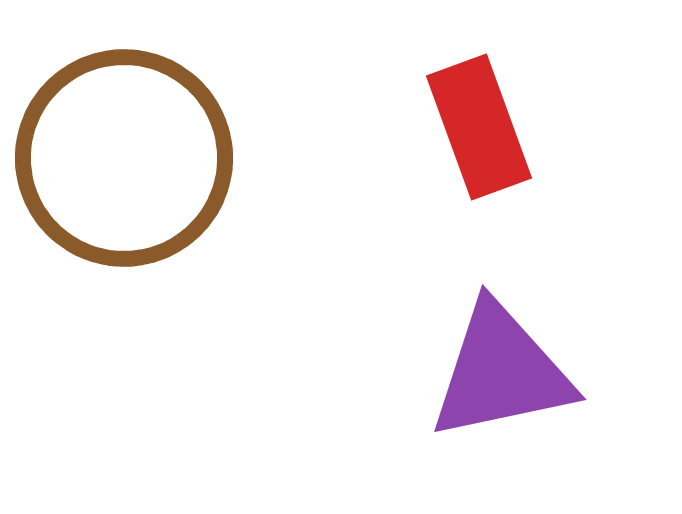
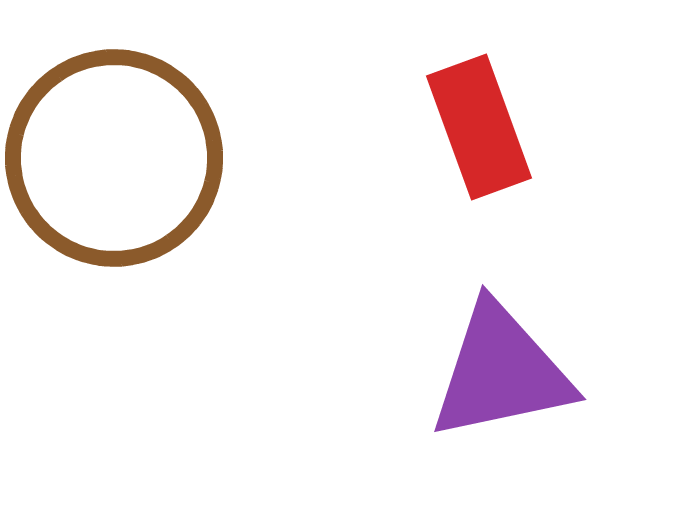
brown circle: moved 10 px left
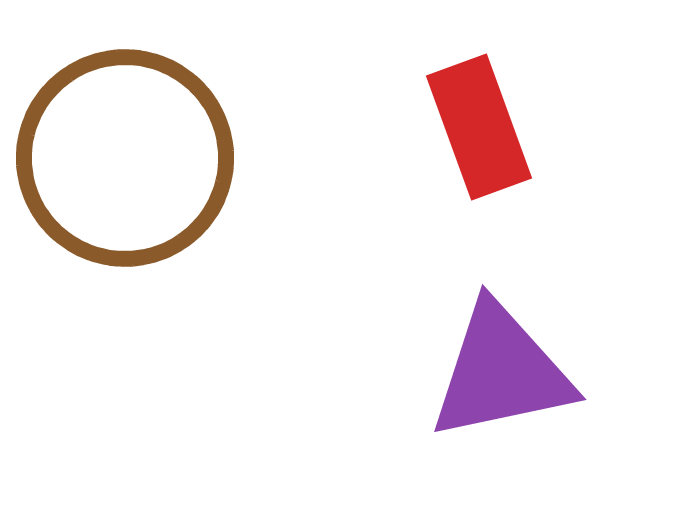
brown circle: moved 11 px right
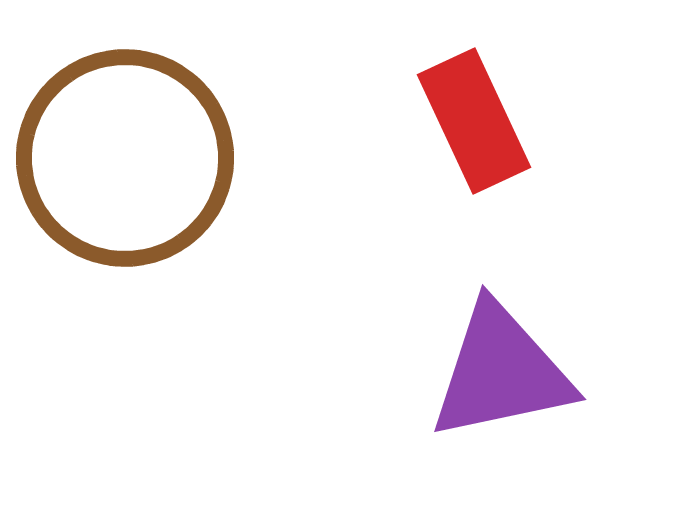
red rectangle: moved 5 px left, 6 px up; rotated 5 degrees counterclockwise
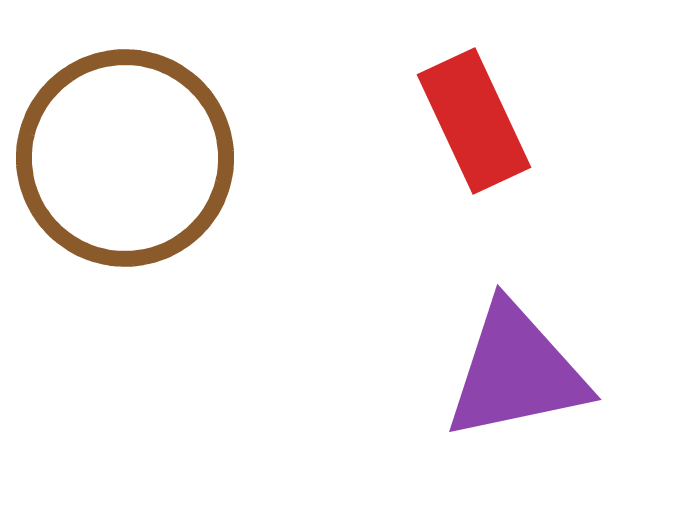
purple triangle: moved 15 px right
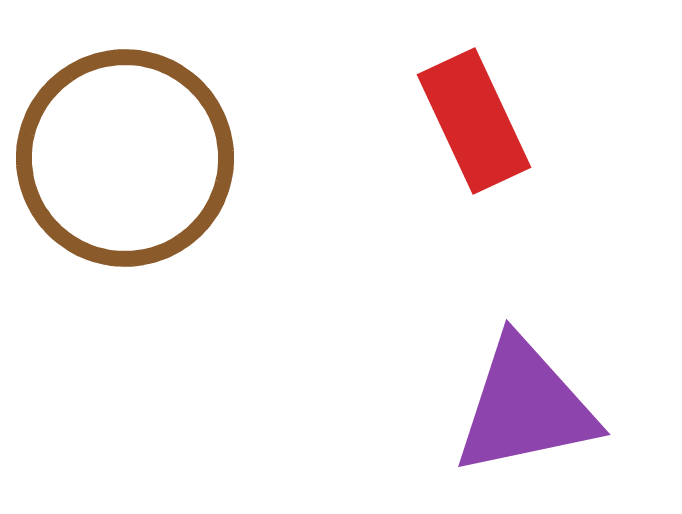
purple triangle: moved 9 px right, 35 px down
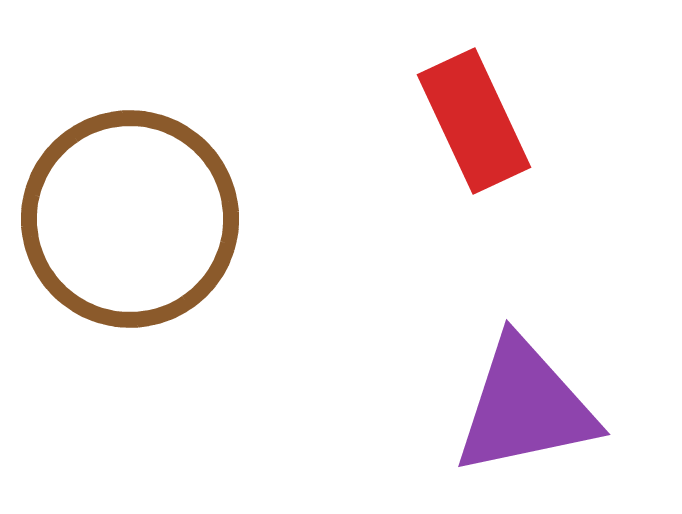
brown circle: moved 5 px right, 61 px down
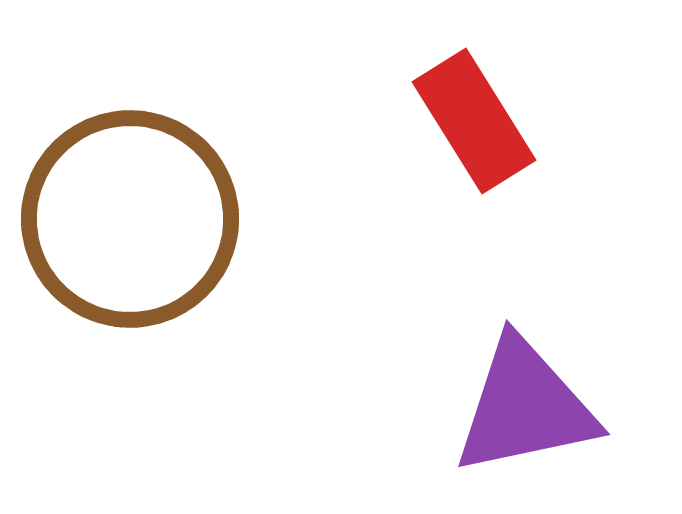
red rectangle: rotated 7 degrees counterclockwise
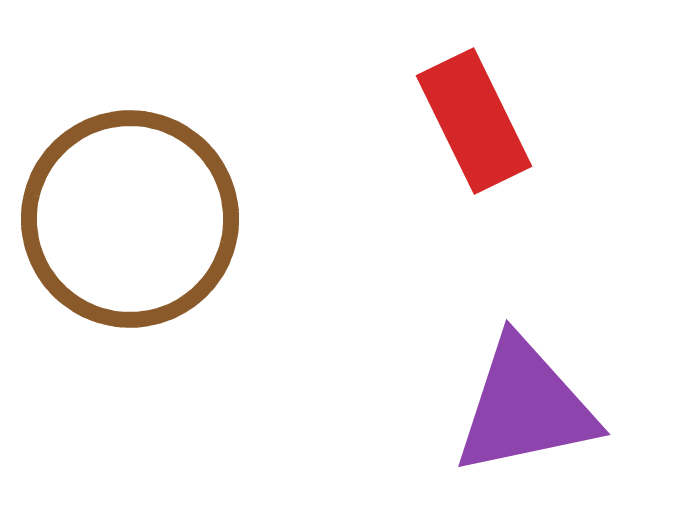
red rectangle: rotated 6 degrees clockwise
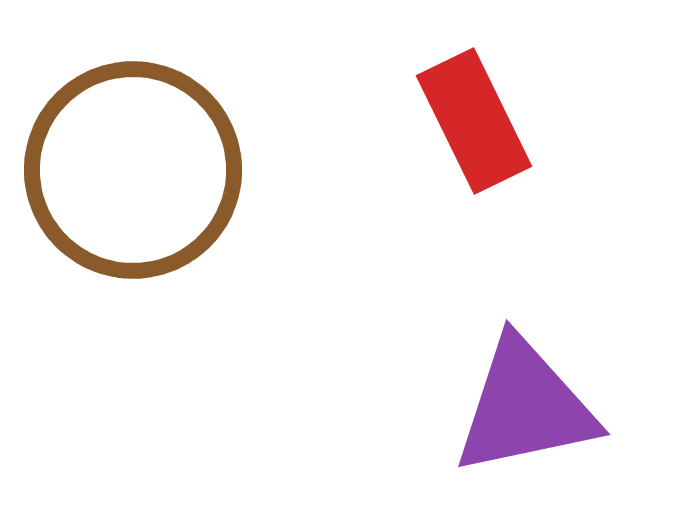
brown circle: moved 3 px right, 49 px up
